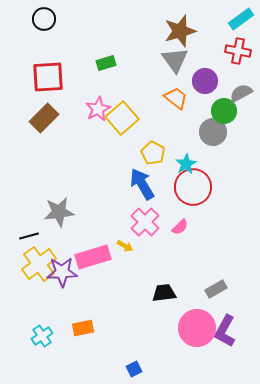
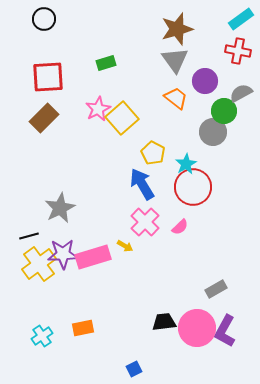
brown star: moved 3 px left, 2 px up
gray star: moved 1 px right, 4 px up; rotated 20 degrees counterclockwise
purple star: moved 1 px right, 18 px up
black trapezoid: moved 29 px down
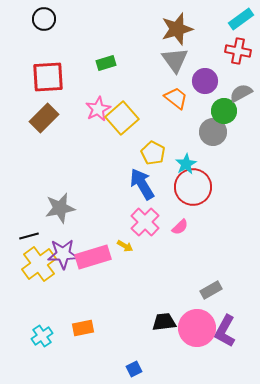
gray star: rotated 16 degrees clockwise
gray rectangle: moved 5 px left, 1 px down
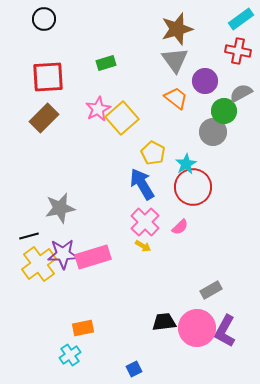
yellow arrow: moved 18 px right
cyan cross: moved 28 px right, 19 px down
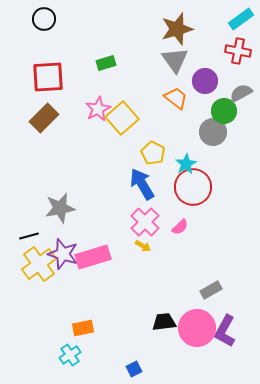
purple star: rotated 20 degrees clockwise
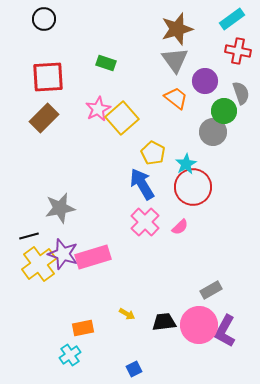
cyan rectangle: moved 9 px left
green rectangle: rotated 36 degrees clockwise
gray semicircle: rotated 100 degrees clockwise
yellow arrow: moved 16 px left, 68 px down
pink circle: moved 2 px right, 3 px up
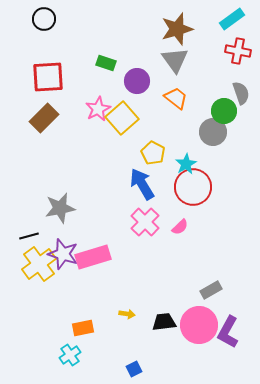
purple circle: moved 68 px left
yellow arrow: rotated 21 degrees counterclockwise
purple L-shape: moved 3 px right, 1 px down
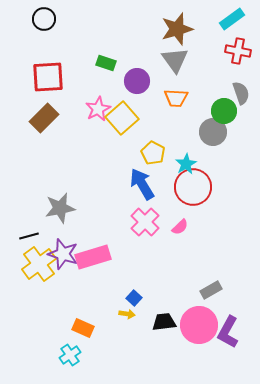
orange trapezoid: rotated 145 degrees clockwise
orange rectangle: rotated 35 degrees clockwise
blue square: moved 71 px up; rotated 21 degrees counterclockwise
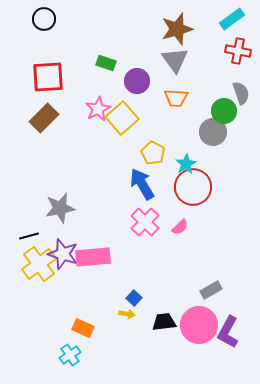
pink rectangle: rotated 12 degrees clockwise
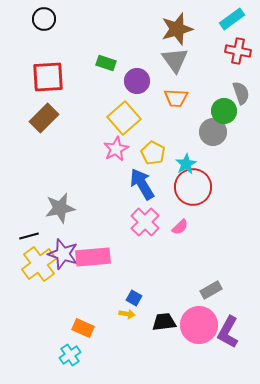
pink star: moved 18 px right, 40 px down
yellow square: moved 2 px right
blue square: rotated 14 degrees counterclockwise
